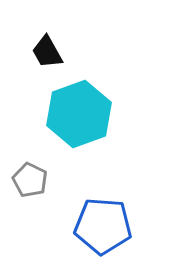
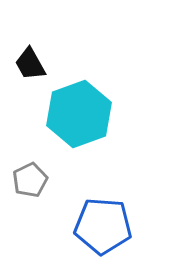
black trapezoid: moved 17 px left, 12 px down
gray pentagon: rotated 20 degrees clockwise
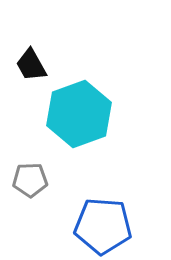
black trapezoid: moved 1 px right, 1 px down
gray pentagon: rotated 24 degrees clockwise
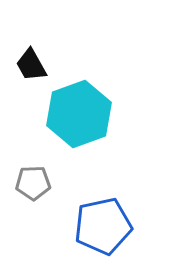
gray pentagon: moved 3 px right, 3 px down
blue pentagon: rotated 16 degrees counterclockwise
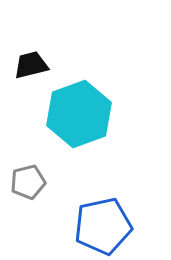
black trapezoid: rotated 105 degrees clockwise
gray pentagon: moved 5 px left, 1 px up; rotated 12 degrees counterclockwise
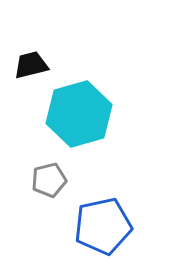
cyan hexagon: rotated 4 degrees clockwise
gray pentagon: moved 21 px right, 2 px up
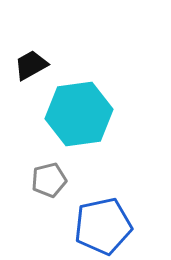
black trapezoid: rotated 15 degrees counterclockwise
cyan hexagon: rotated 8 degrees clockwise
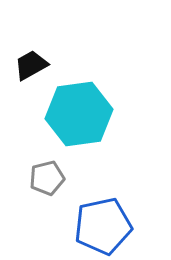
gray pentagon: moved 2 px left, 2 px up
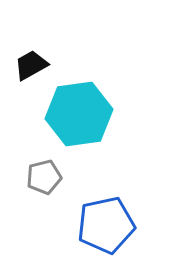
gray pentagon: moved 3 px left, 1 px up
blue pentagon: moved 3 px right, 1 px up
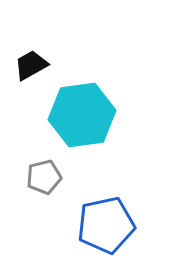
cyan hexagon: moved 3 px right, 1 px down
